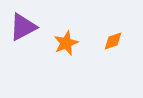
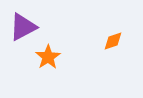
orange star: moved 18 px left, 14 px down; rotated 10 degrees counterclockwise
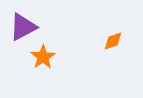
orange star: moved 5 px left
